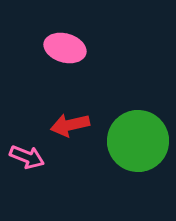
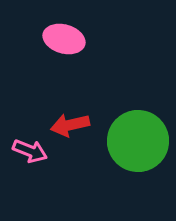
pink ellipse: moved 1 px left, 9 px up
pink arrow: moved 3 px right, 6 px up
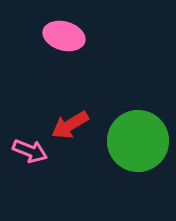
pink ellipse: moved 3 px up
red arrow: rotated 18 degrees counterclockwise
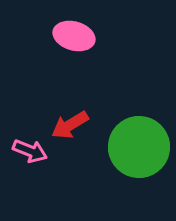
pink ellipse: moved 10 px right
green circle: moved 1 px right, 6 px down
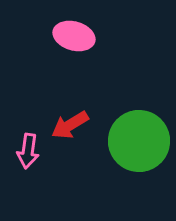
green circle: moved 6 px up
pink arrow: moved 2 px left; rotated 76 degrees clockwise
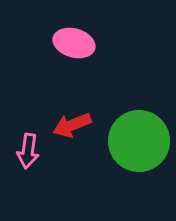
pink ellipse: moved 7 px down
red arrow: moved 2 px right; rotated 9 degrees clockwise
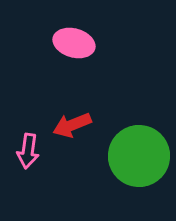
green circle: moved 15 px down
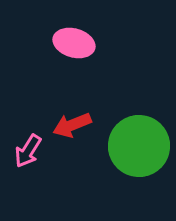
pink arrow: rotated 24 degrees clockwise
green circle: moved 10 px up
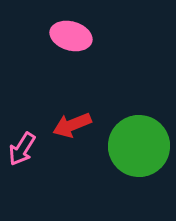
pink ellipse: moved 3 px left, 7 px up
pink arrow: moved 6 px left, 2 px up
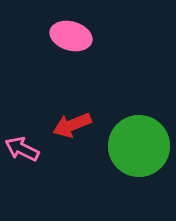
pink arrow: rotated 84 degrees clockwise
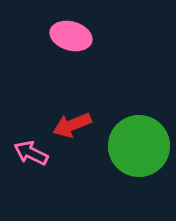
pink arrow: moved 9 px right, 4 px down
